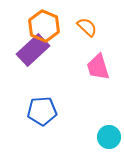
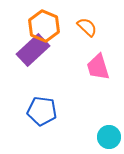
blue pentagon: rotated 12 degrees clockwise
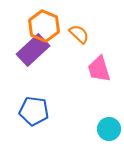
orange semicircle: moved 8 px left, 7 px down
pink trapezoid: moved 1 px right, 2 px down
blue pentagon: moved 8 px left
cyan circle: moved 8 px up
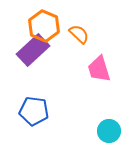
cyan circle: moved 2 px down
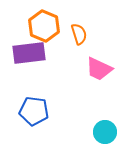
orange semicircle: rotated 30 degrees clockwise
purple rectangle: moved 4 px left, 3 px down; rotated 36 degrees clockwise
pink trapezoid: rotated 48 degrees counterclockwise
cyan circle: moved 4 px left, 1 px down
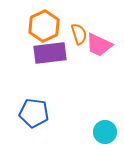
orange hexagon: rotated 12 degrees clockwise
purple rectangle: moved 21 px right
pink trapezoid: moved 24 px up
blue pentagon: moved 2 px down
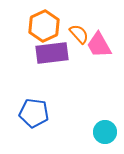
orange semicircle: rotated 25 degrees counterclockwise
pink trapezoid: rotated 36 degrees clockwise
purple rectangle: moved 2 px right
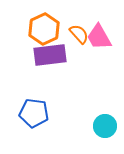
orange hexagon: moved 3 px down
pink trapezoid: moved 8 px up
purple rectangle: moved 2 px left, 2 px down
cyan circle: moved 6 px up
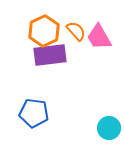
orange hexagon: moved 2 px down
orange semicircle: moved 3 px left, 3 px up
cyan circle: moved 4 px right, 2 px down
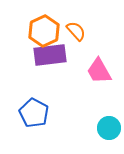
pink trapezoid: moved 34 px down
blue pentagon: rotated 20 degrees clockwise
